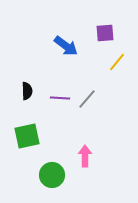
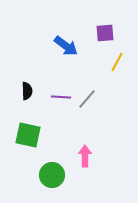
yellow line: rotated 12 degrees counterclockwise
purple line: moved 1 px right, 1 px up
green square: moved 1 px right, 1 px up; rotated 24 degrees clockwise
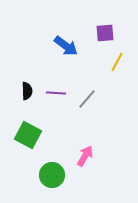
purple line: moved 5 px left, 4 px up
green square: rotated 16 degrees clockwise
pink arrow: rotated 30 degrees clockwise
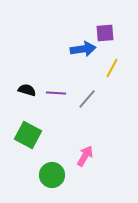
blue arrow: moved 17 px right, 3 px down; rotated 45 degrees counterclockwise
yellow line: moved 5 px left, 6 px down
black semicircle: moved 1 px up; rotated 72 degrees counterclockwise
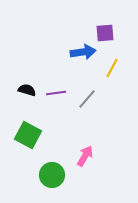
blue arrow: moved 3 px down
purple line: rotated 12 degrees counterclockwise
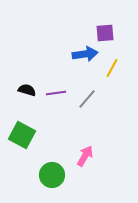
blue arrow: moved 2 px right, 2 px down
green square: moved 6 px left
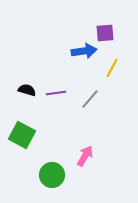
blue arrow: moved 1 px left, 3 px up
gray line: moved 3 px right
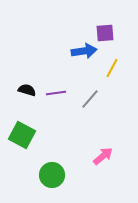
pink arrow: moved 18 px right; rotated 20 degrees clockwise
